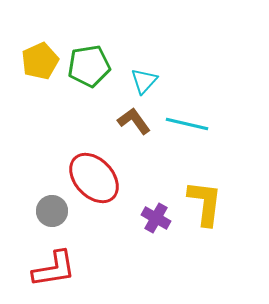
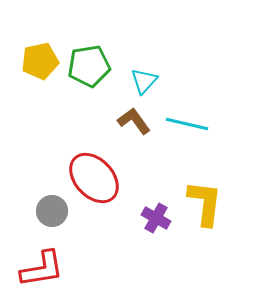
yellow pentagon: rotated 12 degrees clockwise
red L-shape: moved 12 px left
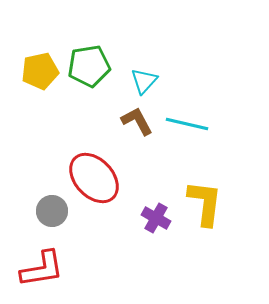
yellow pentagon: moved 10 px down
brown L-shape: moved 3 px right; rotated 8 degrees clockwise
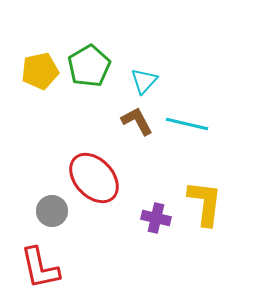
green pentagon: rotated 21 degrees counterclockwise
purple cross: rotated 16 degrees counterclockwise
red L-shape: moved 2 px left, 1 px up; rotated 87 degrees clockwise
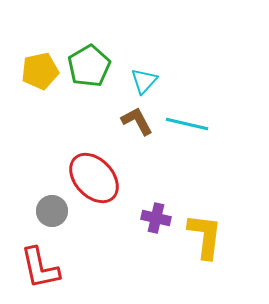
yellow L-shape: moved 33 px down
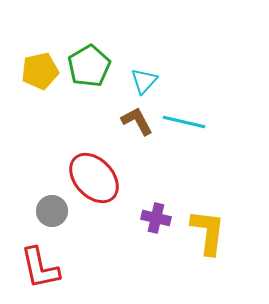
cyan line: moved 3 px left, 2 px up
yellow L-shape: moved 3 px right, 4 px up
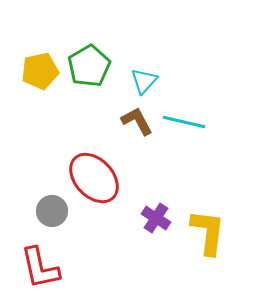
purple cross: rotated 20 degrees clockwise
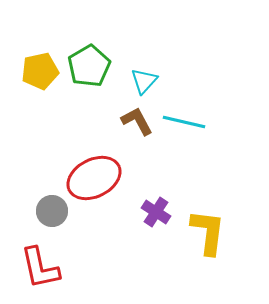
red ellipse: rotated 74 degrees counterclockwise
purple cross: moved 6 px up
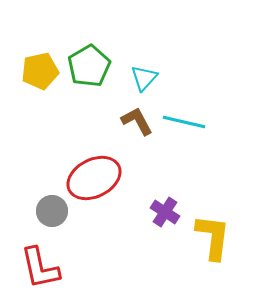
cyan triangle: moved 3 px up
purple cross: moved 9 px right
yellow L-shape: moved 5 px right, 5 px down
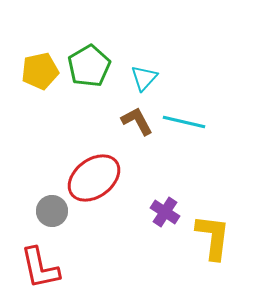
red ellipse: rotated 10 degrees counterclockwise
